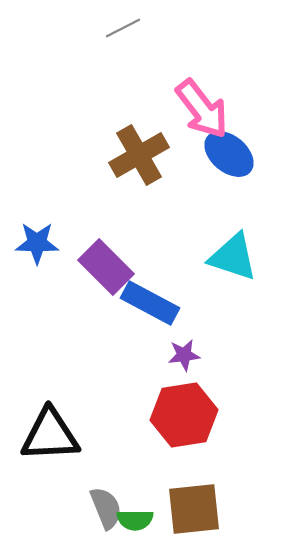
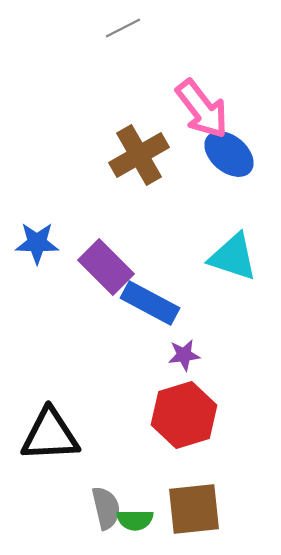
red hexagon: rotated 8 degrees counterclockwise
gray semicircle: rotated 9 degrees clockwise
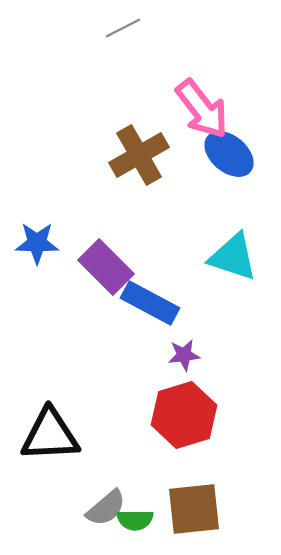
gray semicircle: rotated 63 degrees clockwise
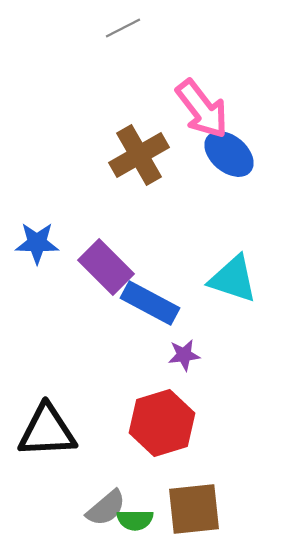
cyan triangle: moved 22 px down
red hexagon: moved 22 px left, 8 px down
black triangle: moved 3 px left, 4 px up
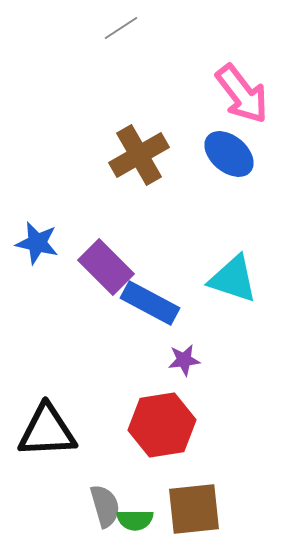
gray line: moved 2 px left; rotated 6 degrees counterclockwise
pink arrow: moved 40 px right, 15 px up
blue star: rotated 12 degrees clockwise
purple star: moved 5 px down
red hexagon: moved 2 px down; rotated 8 degrees clockwise
gray semicircle: moved 1 px left, 2 px up; rotated 66 degrees counterclockwise
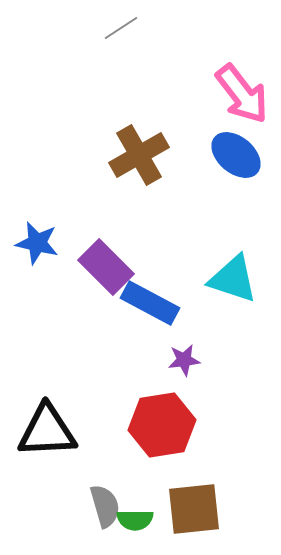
blue ellipse: moved 7 px right, 1 px down
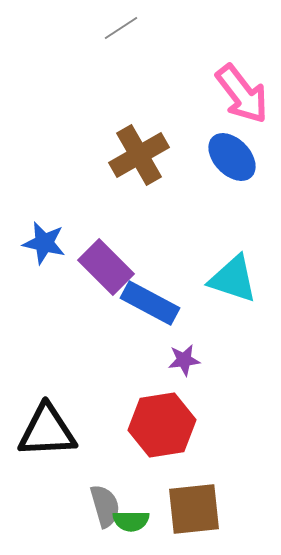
blue ellipse: moved 4 px left, 2 px down; rotated 6 degrees clockwise
blue star: moved 7 px right
green semicircle: moved 4 px left, 1 px down
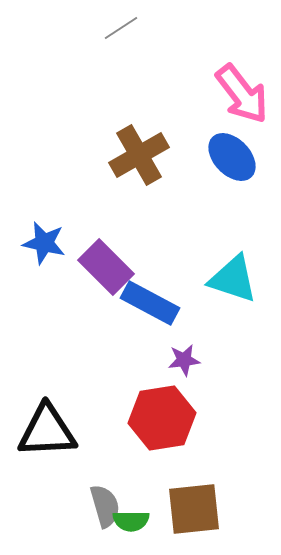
red hexagon: moved 7 px up
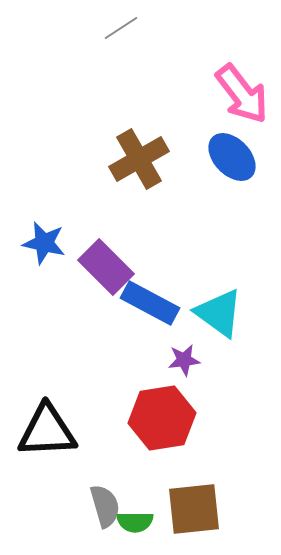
brown cross: moved 4 px down
cyan triangle: moved 14 px left, 34 px down; rotated 18 degrees clockwise
green semicircle: moved 4 px right, 1 px down
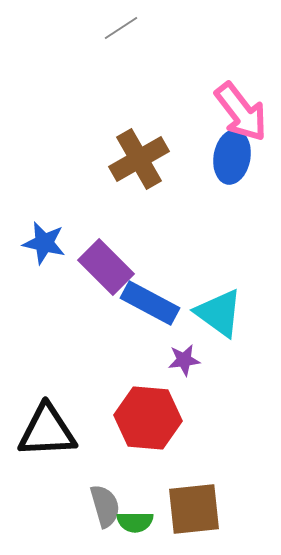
pink arrow: moved 1 px left, 18 px down
blue ellipse: rotated 54 degrees clockwise
red hexagon: moved 14 px left; rotated 14 degrees clockwise
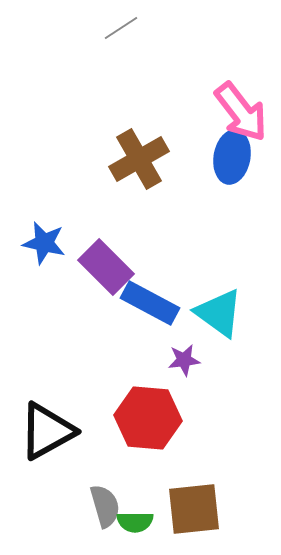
black triangle: rotated 26 degrees counterclockwise
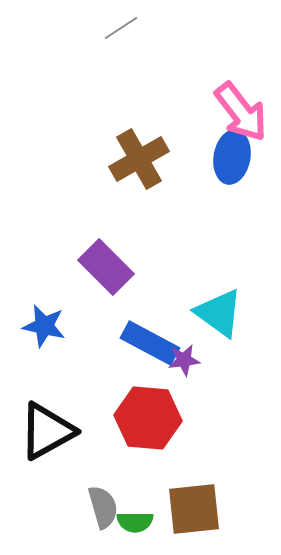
blue star: moved 83 px down
blue rectangle: moved 40 px down
gray semicircle: moved 2 px left, 1 px down
